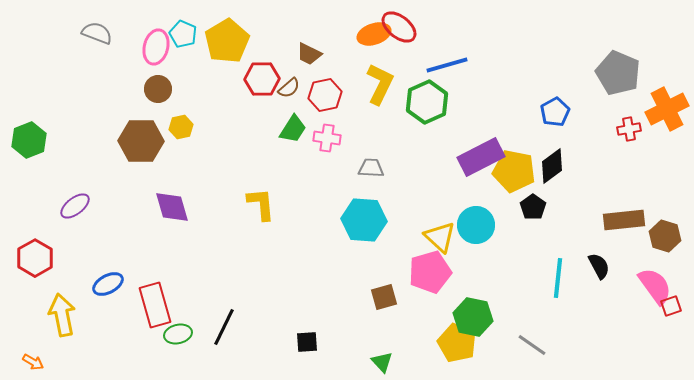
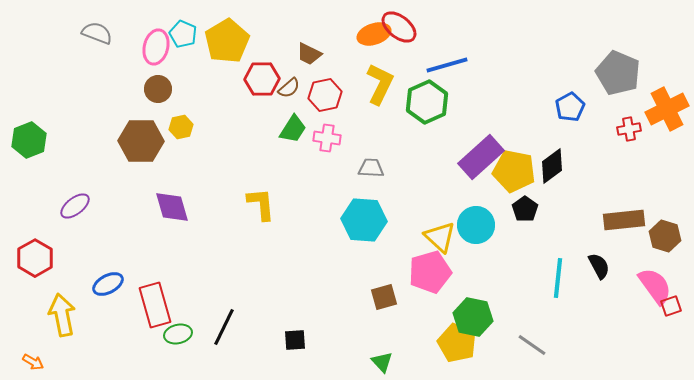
blue pentagon at (555, 112): moved 15 px right, 5 px up
purple rectangle at (481, 157): rotated 15 degrees counterclockwise
black pentagon at (533, 207): moved 8 px left, 2 px down
black square at (307, 342): moved 12 px left, 2 px up
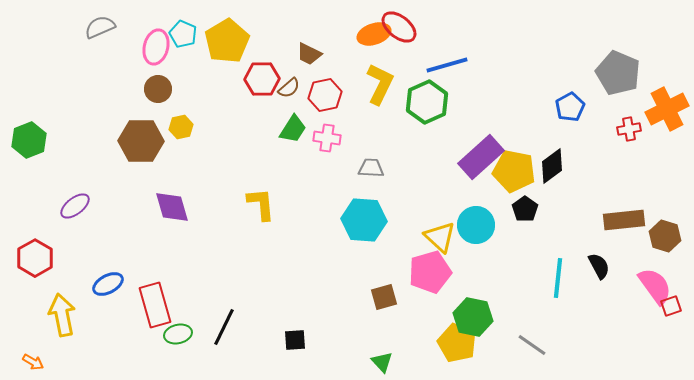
gray semicircle at (97, 33): moved 3 px right, 6 px up; rotated 44 degrees counterclockwise
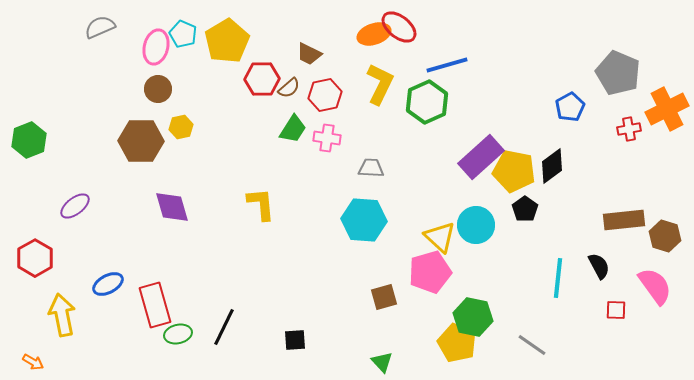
red square at (671, 306): moved 55 px left, 4 px down; rotated 20 degrees clockwise
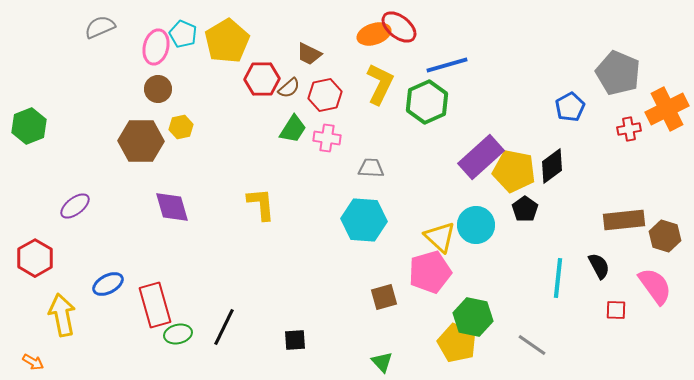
green hexagon at (29, 140): moved 14 px up
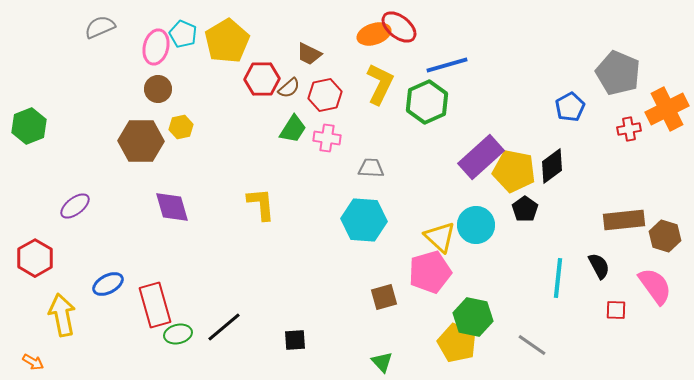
black line at (224, 327): rotated 24 degrees clockwise
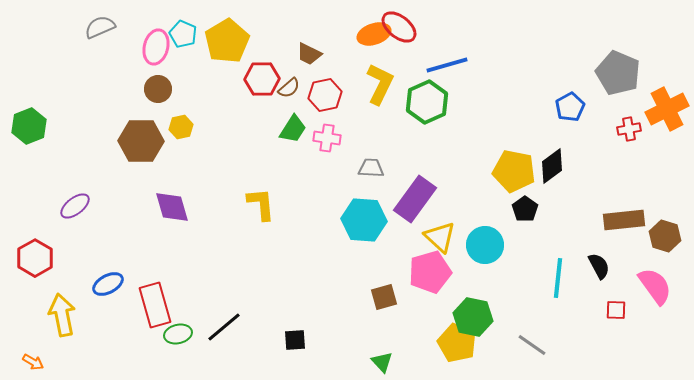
purple rectangle at (481, 157): moved 66 px left, 42 px down; rotated 12 degrees counterclockwise
cyan circle at (476, 225): moved 9 px right, 20 px down
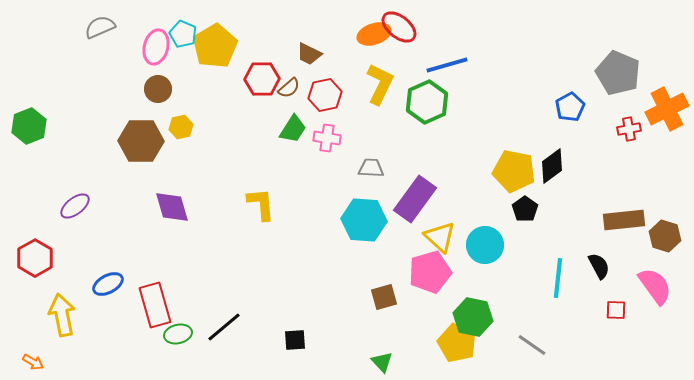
yellow pentagon at (227, 41): moved 12 px left, 5 px down
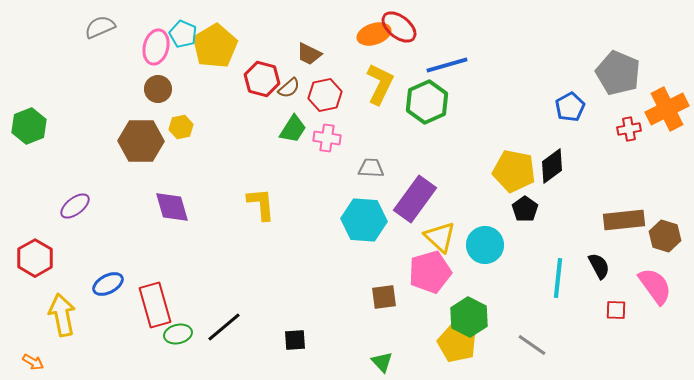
red hexagon at (262, 79): rotated 16 degrees clockwise
brown square at (384, 297): rotated 8 degrees clockwise
green hexagon at (473, 317): moved 4 px left; rotated 15 degrees clockwise
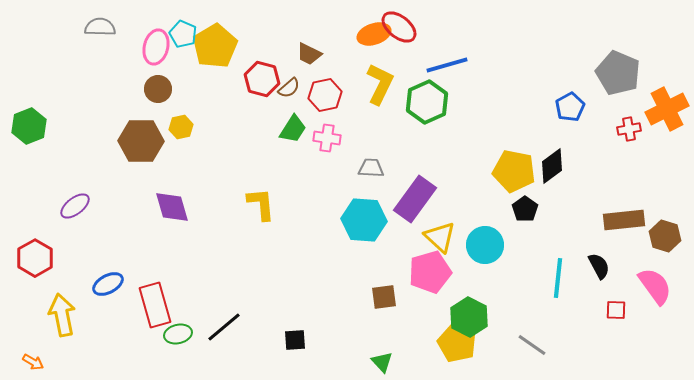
gray semicircle at (100, 27): rotated 24 degrees clockwise
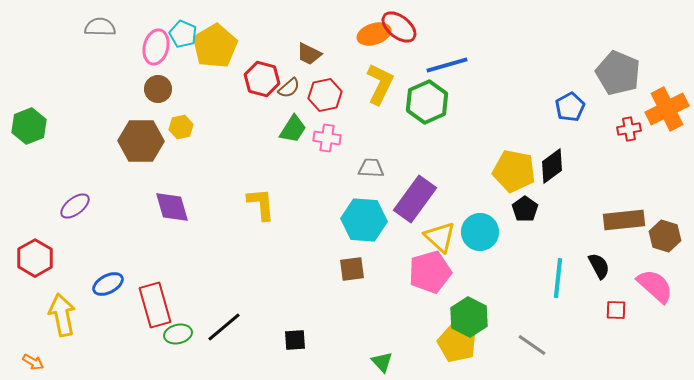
cyan circle at (485, 245): moved 5 px left, 13 px up
pink semicircle at (655, 286): rotated 12 degrees counterclockwise
brown square at (384, 297): moved 32 px left, 28 px up
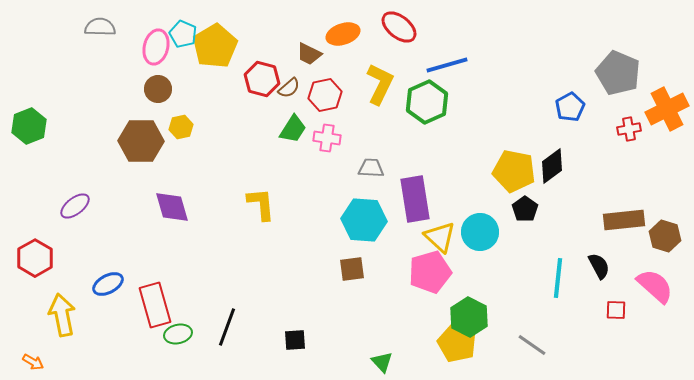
orange ellipse at (374, 34): moved 31 px left
purple rectangle at (415, 199): rotated 45 degrees counterclockwise
black line at (224, 327): moved 3 px right; rotated 30 degrees counterclockwise
